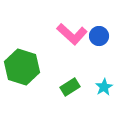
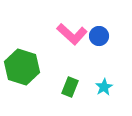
green rectangle: rotated 36 degrees counterclockwise
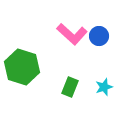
cyan star: rotated 12 degrees clockwise
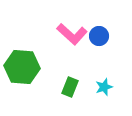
green hexagon: rotated 12 degrees counterclockwise
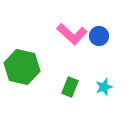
green hexagon: rotated 8 degrees clockwise
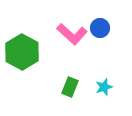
blue circle: moved 1 px right, 8 px up
green hexagon: moved 15 px up; rotated 16 degrees clockwise
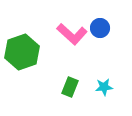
green hexagon: rotated 12 degrees clockwise
cyan star: rotated 12 degrees clockwise
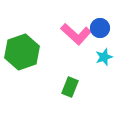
pink L-shape: moved 4 px right
cyan star: moved 30 px up; rotated 12 degrees counterclockwise
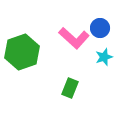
pink L-shape: moved 2 px left, 4 px down
green rectangle: moved 1 px down
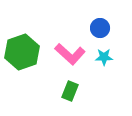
pink L-shape: moved 4 px left, 16 px down
cyan star: rotated 18 degrees clockwise
green rectangle: moved 3 px down
